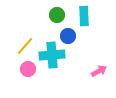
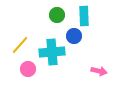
blue circle: moved 6 px right
yellow line: moved 5 px left, 1 px up
cyan cross: moved 3 px up
pink arrow: rotated 42 degrees clockwise
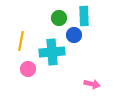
green circle: moved 2 px right, 3 px down
blue circle: moved 1 px up
yellow line: moved 1 px right, 4 px up; rotated 30 degrees counterclockwise
pink arrow: moved 7 px left, 13 px down
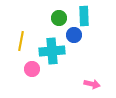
cyan cross: moved 1 px up
pink circle: moved 4 px right
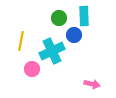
cyan cross: rotated 20 degrees counterclockwise
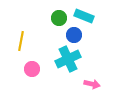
cyan rectangle: rotated 66 degrees counterclockwise
cyan cross: moved 16 px right, 8 px down
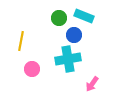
cyan cross: rotated 15 degrees clockwise
pink arrow: rotated 112 degrees clockwise
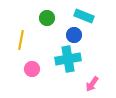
green circle: moved 12 px left
yellow line: moved 1 px up
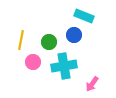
green circle: moved 2 px right, 24 px down
cyan cross: moved 4 px left, 7 px down
pink circle: moved 1 px right, 7 px up
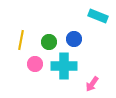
cyan rectangle: moved 14 px right
blue circle: moved 4 px down
pink circle: moved 2 px right, 2 px down
cyan cross: rotated 10 degrees clockwise
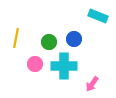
yellow line: moved 5 px left, 2 px up
